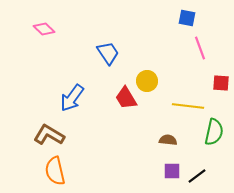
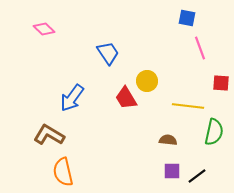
orange semicircle: moved 8 px right, 1 px down
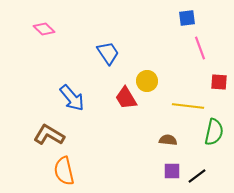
blue square: rotated 18 degrees counterclockwise
red square: moved 2 px left, 1 px up
blue arrow: rotated 76 degrees counterclockwise
orange semicircle: moved 1 px right, 1 px up
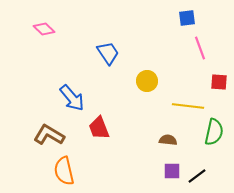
red trapezoid: moved 27 px left, 30 px down; rotated 10 degrees clockwise
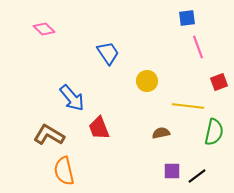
pink line: moved 2 px left, 1 px up
red square: rotated 24 degrees counterclockwise
brown semicircle: moved 7 px left, 7 px up; rotated 18 degrees counterclockwise
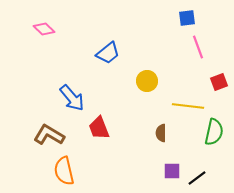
blue trapezoid: rotated 85 degrees clockwise
brown semicircle: rotated 78 degrees counterclockwise
black line: moved 2 px down
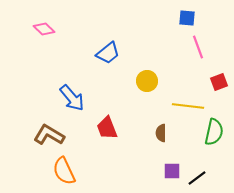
blue square: rotated 12 degrees clockwise
red trapezoid: moved 8 px right
orange semicircle: rotated 12 degrees counterclockwise
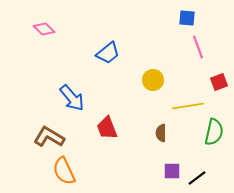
yellow circle: moved 6 px right, 1 px up
yellow line: rotated 16 degrees counterclockwise
brown L-shape: moved 2 px down
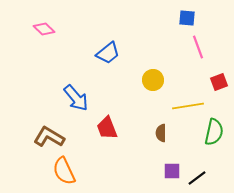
blue arrow: moved 4 px right
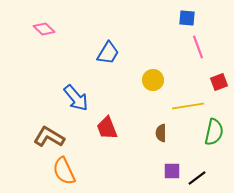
blue trapezoid: rotated 20 degrees counterclockwise
